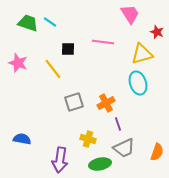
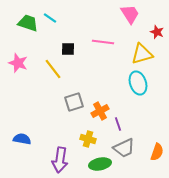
cyan line: moved 4 px up
orange cross: moved 6 px left, 8 px down
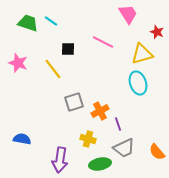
pink trapezoid: moved 2 px left
cyan line: moved 1 px right, 3 px down
pink line: rotated 20 degrees clockwise
orange semicircle: rotated 120 degrees clockwise
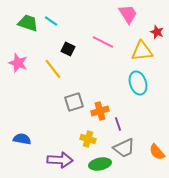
black square: rotated 24 degrees clockwise
yellow triangle: moved 3 px up; rotated 10 degrees clockwise
orange cross: rotated 12 degrees clockwise
purple arrow: rotated 95 degrees counterclockwise
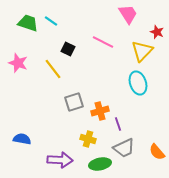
yellow triangle: rotated 40 degrees counterclockwise
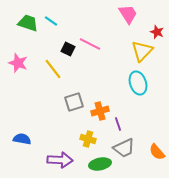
pink line: moved 13 px left, 2 px down
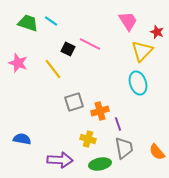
pink trapezoid: moved 7 px down
gray trapezoid: rotated 75 degrees counterclockwise
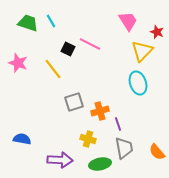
cyan line: rotated 24 degrees clockwise
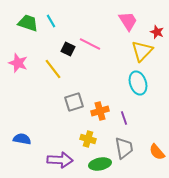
purple line: moved 6 px right, 6 px up
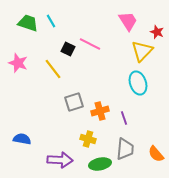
gray trapezoid: moved 1 px right, 1 px down; rotated 15 degrees clockwise
orange semicircle: moved 1 px left, 2 px down
